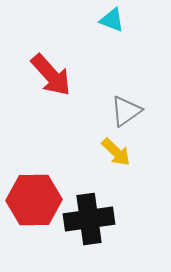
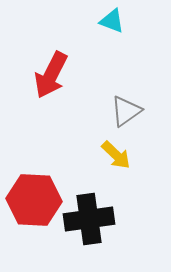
cyan triangle: moved 1 px down
red arrow: rotated 69 degrees clockwise
yellow arrow: moved 3 px down
red hexagon: rotated 4 degrees clockwise
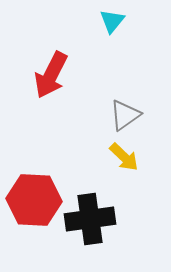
cyan triangle: rotated 48 degrees clockwise
gray triangle: moved 1 px left, 4 px down
yellow arrow: moved 8 px right, 2 px down
black cross: moved 1 px right
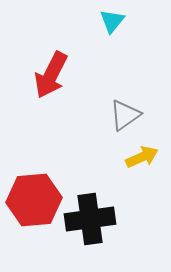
yellow arrow: moved 18 px right; rotated 68 degrees counterclockwise
red hexagon: rotated 8 degrees counterclockwise
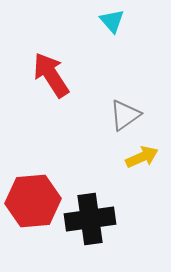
cyan triangle: rotated 20 degrees counterclockwise
red arrow: rotated 120 degrees clockwise
red hexagon: moved 1 px left, 1 px down
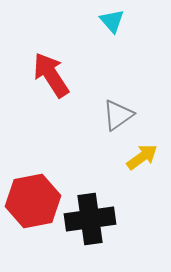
gray triangle: moved 7 px left
yellow arrow: rotated 12 degrees counterclockwise
red hexagon: rotated 6 degrees counterclockwise
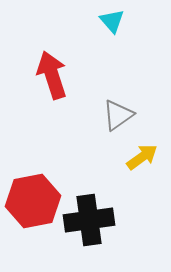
red arrow: moved 1 px right; rotated 15 degrees clockwise
black cross: moved 1 px left, 1 px down
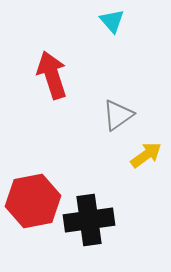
yellow arrow: moved 4 px right, 2 px up
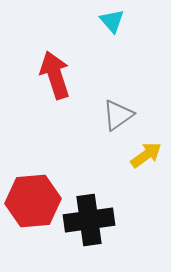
red arrow: moved 3 px right
red hexagon: rotated 6 degrees clockwise
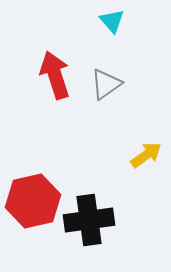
gray triangle: moved 12 px left, 31 px up
red hexagon: rotated 8 degrees counterclockwise
